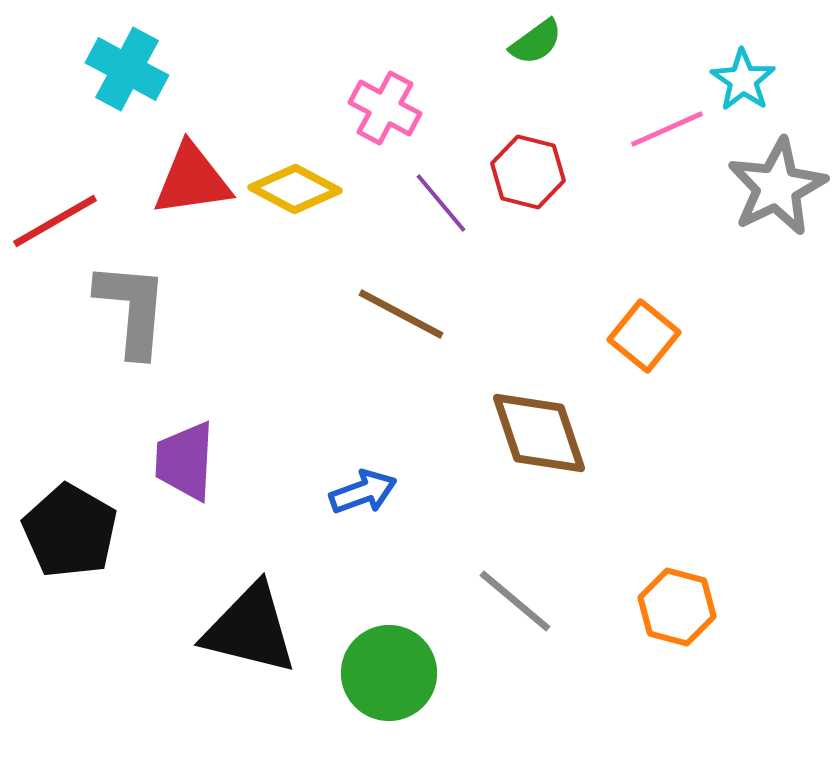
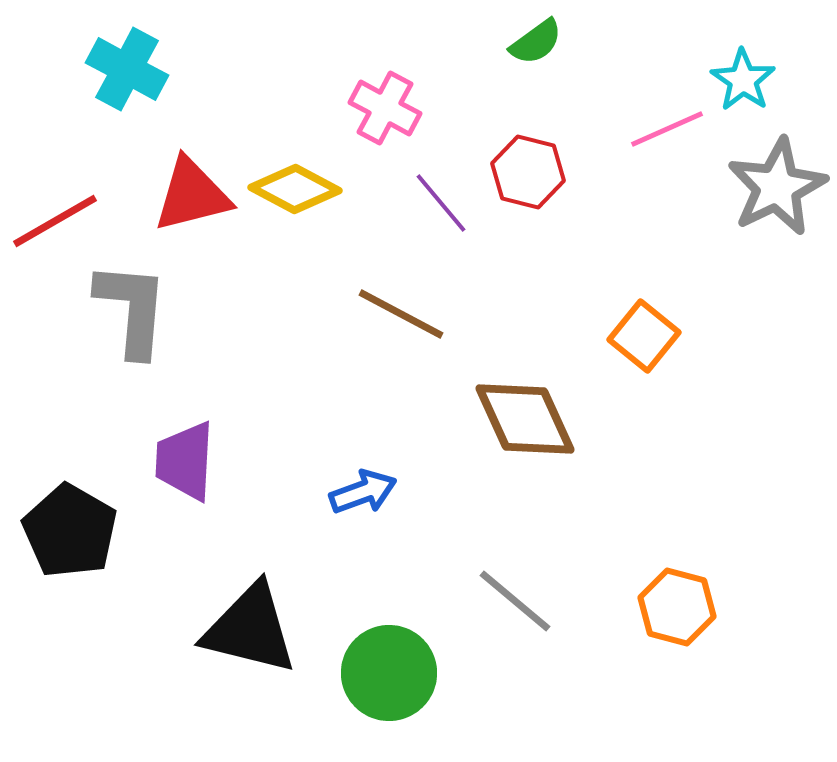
red triangle: moved 15 px down; rotated 6 degrees counterclockwise
brown diamond: moved 14 px left, 14 px up; rotated 6 degrees counterclockwise
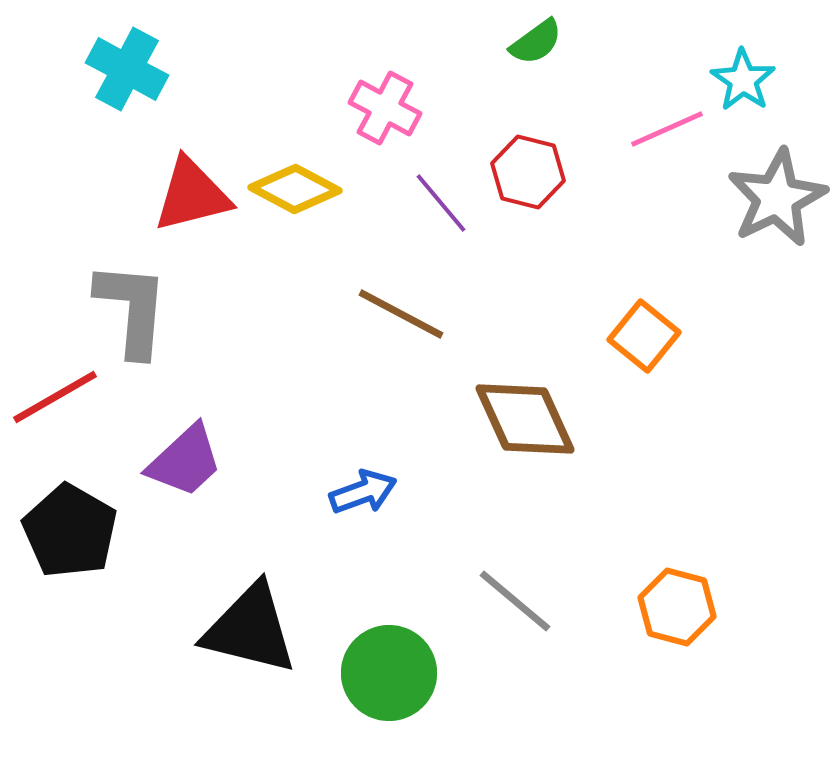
gray star: moved 11 px down
red line: moved 176 px down
purple trapezoid: rotated 136 degrees counterclockwise
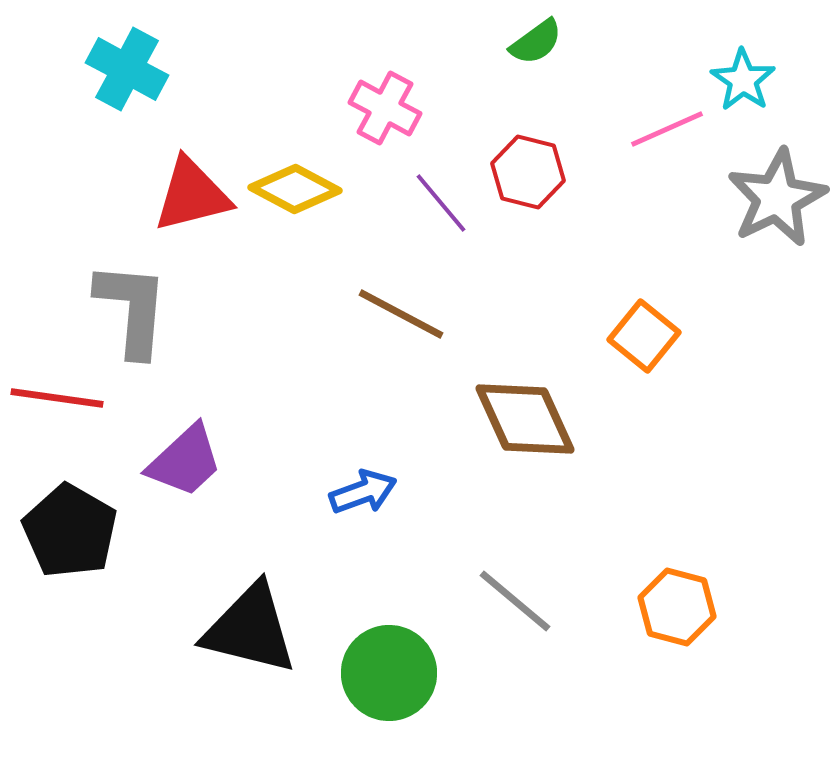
red line: moved 2 px right, 1 px down; rotated 38 degrees clockwise
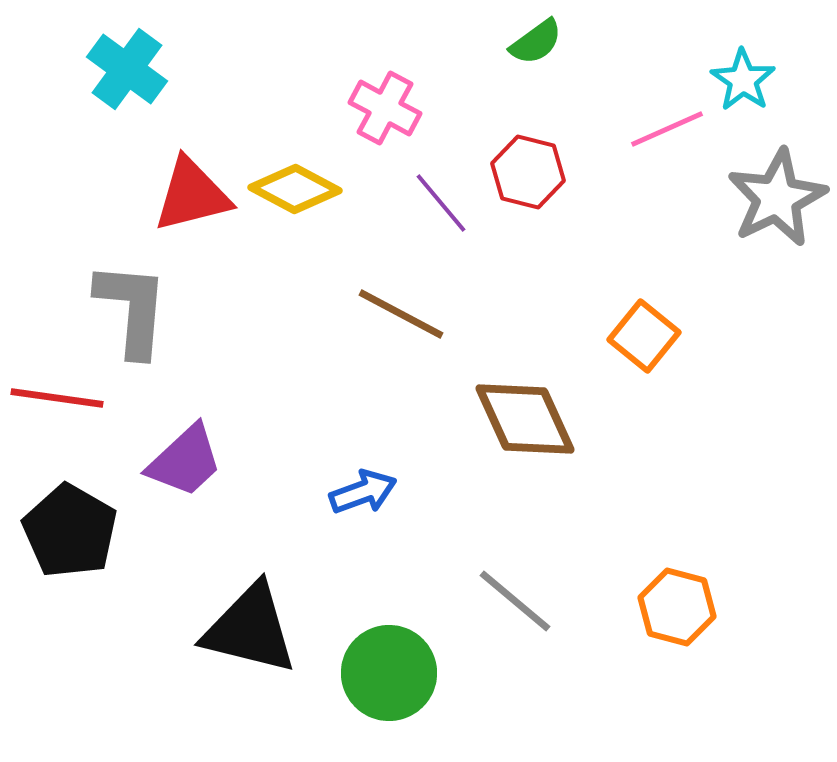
cyan cross: rotated 8 degrees clockwise
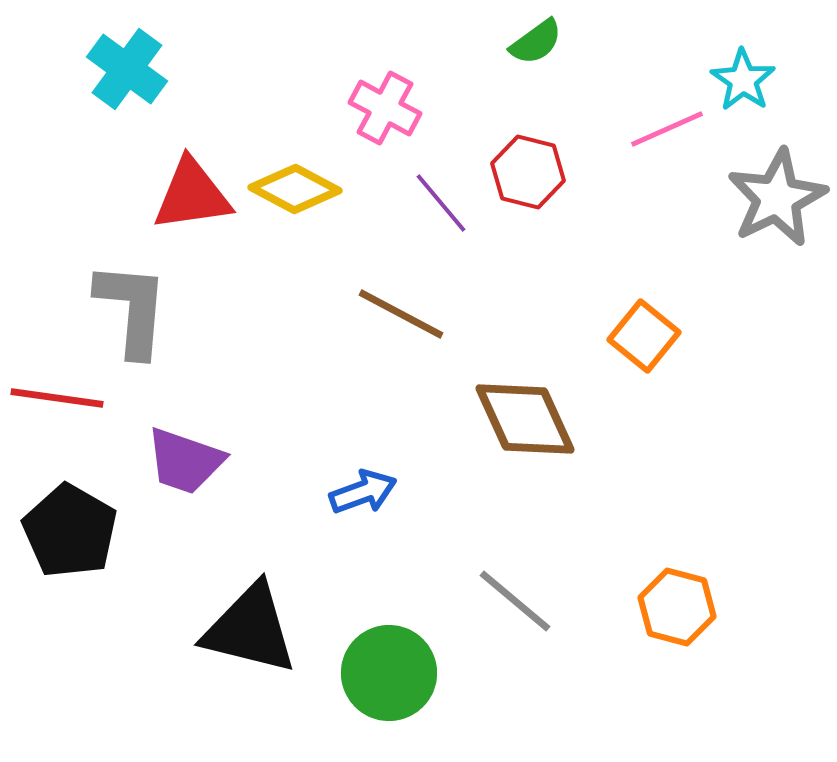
red triangle: rotated 6 degrees clockwise
purple trapezoid: rotated 62 degrees clockwise
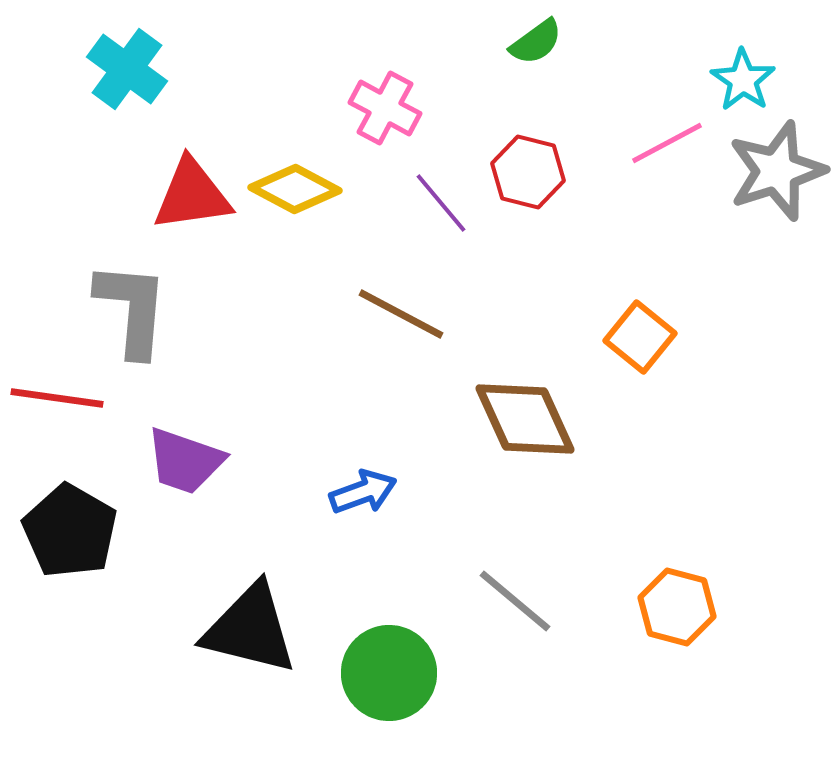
pink line: moved 14 px down; rotated 4 degrees counterclockwise
gray star: moved 27 px up; rotated 8 degrees clockwise
orange square: moved 4 px left, 1 px down
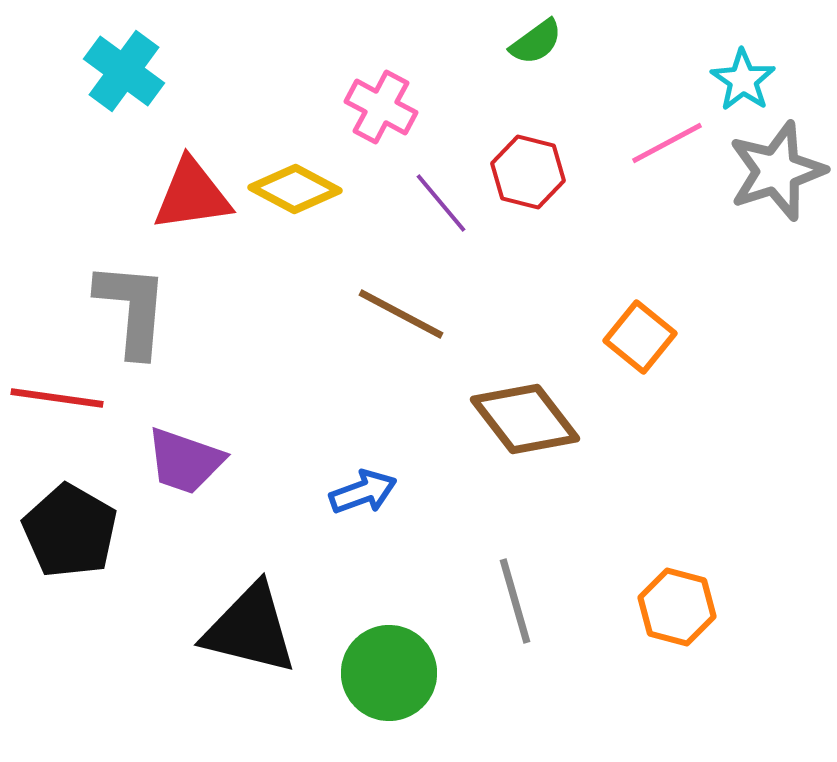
cyan cross: moved 3 px left, 2 px down
pink cross: moved 4 px left, 1 px up
brown diamond: rotated 13 degrees counterclockwise
gray line: rotated 34 degrees clockwise
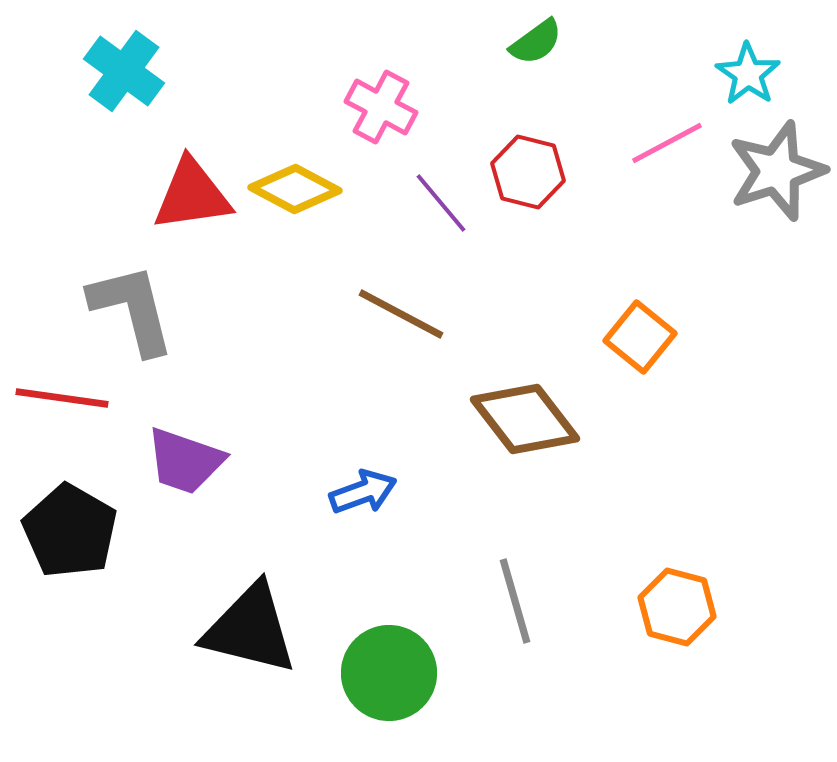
cyan star: moved 5 px right, 6 px up
gray L-shape: rotated 19 degrees counterclockwise
red line: moved 5 px right
